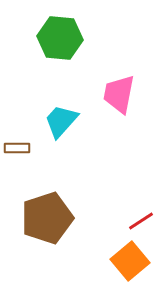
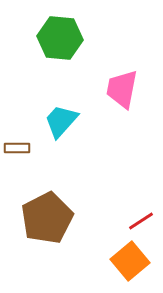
pink trapezoid: moved 3 px right, 5 px up
brown pentagon: rotated 9 degrees counterclockwise
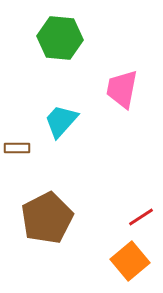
red line: moved 4 px up
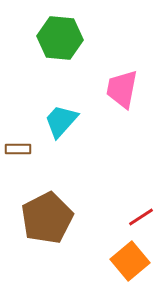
brown rectangle: moved 1 px right, 1 px down
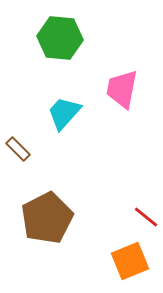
cyan trapezoid: moved 3 px right, 8 px up
brown rectangle: rotated 45 degrees clockwise
red line: moved 5 px right; rotated 72 degrees clockwise
orange square: rotated 18 degrees clockwise
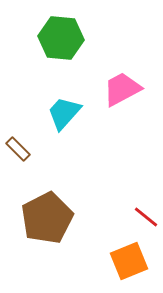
green hexagon: moved 1 px right
pink trapezoid: rotated 51 degrees clockwise
orange square: moved 1 px left
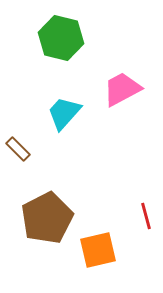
green hexagon: rotated 9 degrees clockwise
red line: moved 1 px up; rotated 36 degrees clockwise
orange square: moved 31 px left, 11 px up; rotated 9 degrees clockwise
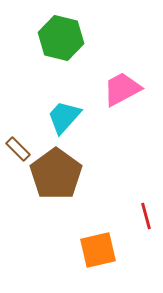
cyan trapezoid: moved 4 px down
brown pentagon: moved 9 px right, 44 px up; rotated 9 degrees counterclockwise
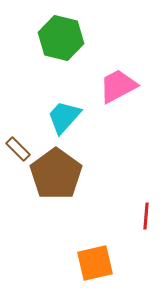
pink trapezoid: moved 4 px left, 3 px up
red line: rotated 20 degrees clockwise
orange square: moved 3 px left, 13 px down
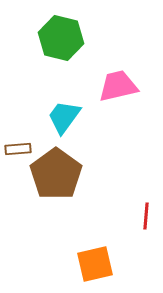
pink trapezoid: rotated 15 degrees clockwise
cyan trapezoid: rotated 6 degrees counterclockwise
brown rectangle: rotated 50 degrees counterclockwise
orange square: moved 1 px down
